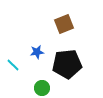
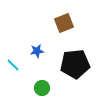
brown square: moved 1 px up
blue star: moved 1 px up
black pentagon: moved 8 px right
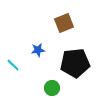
blue star: moved 1 px right, 1 px up
black pentagon: moved 1 px up
green circle: moved 10 px right
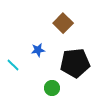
brown square: moved 1 px left; rotated 24 degrees counterclockwise
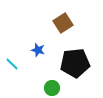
brown square: rotated 12 degrees clockwise
blue star: rotated 24 degrees clockwise
cyan line: moved 1 px left, 1 px up
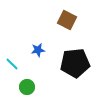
brown square: moved 4 px right, 3 px up; rotated 30 degrees counterclockwise
blue star: rotated 24 degrees counterclockwise
green circle: moved 25 px left, 1 px up
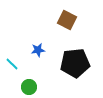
green circle: moved 2 px right
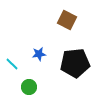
blue star: moved 1 px right, 4 px down
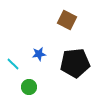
cyan line: moved 1 px right
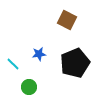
black pentagon: rotated 16 degrees counterclockwise
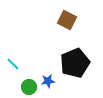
blue star: moved 9 px right, 27 px down
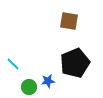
brown square: moved 2 px right, 1 px down; rotated 18 degrees counterclockwise
